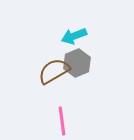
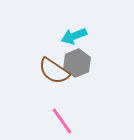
brown semicircle: rotated 116 degrees counterclockwise
pink line: rotated 28 degrees counterclockwise
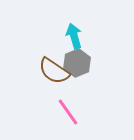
cyan arrow: rotated 95 degrees clockwise
pink line: moved 6 px right, 9 px up
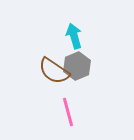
gray hexagon: moved 3 px down
pink line: rotated 20 degrees clockwise
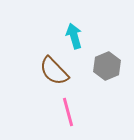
gray hexagon: moved 30 px right
brown semicircle: rotated 12 degrees clockwise
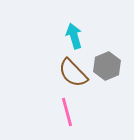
brown semicircle: moved 19 px right, 2 px down
pink line: moved 1 px left
